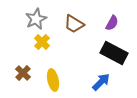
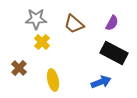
gray star: rotated 25 degrees clockwise
brown trapezoid: rotated 10 degrees clockwise
brown cross: moved 4 px left, 5 px up
blue arrow: rotated 24 degrees clockwise
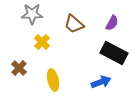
gray star: moved 4 px left, 5 px up
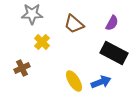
brown cross: moved 3 px right; rotated 21 degrees clockwise
yellow ellipse: moved 21 px right, 1 px down; rotated 20 degrees counterclockwise
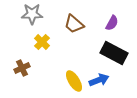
blue arrow: moved 2 px left, 2 px up
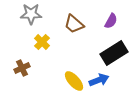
gray star: moved 1 px left
purple semicircle: moved 1 px left, 2 px up
black rectangle: rotated 60 degrees counterclockwise
yellow ellipse: rotated 10 degrees counterclockwise
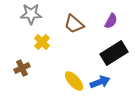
blue arrow: moved 1 px right, 2 px down
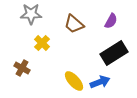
yellow cross: moved 1 px down
brown cross: rotated 35 degrees counterclockwise
